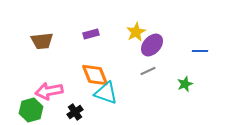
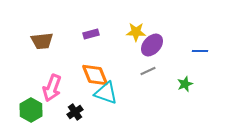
yellow star: rotated 30 degrees clockwise
pink arrow: moved 3 px right, 3 px up; rotated 60 degrees counterclockwise
green hexagon: rotated 15 degrees counterclockwise
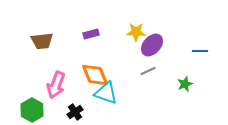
pink arrow: moved 4 px right, 3 px up
green hexagon: moved 1 px right
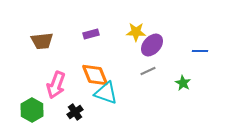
green star: moved 2 px left, 1 px up; rotated 21 degrees counterclockwise
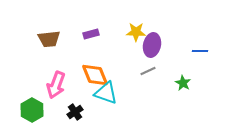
brown trapezoid: moved 7 px right, 2 px up
purple ellipse: rotated 30 degrees counterclockwise
